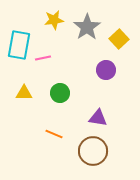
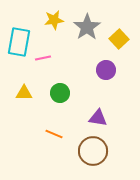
cyan rectangle: moved 3 px up
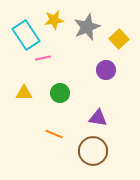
gray star: rotated 12 degrees clockwise
cyan rectangle: moved 7 px right, 7 px up; rotated 44 degrees counterclockwise
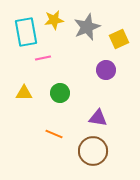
cyan rectangle: moved 3 px up; rotated 24 degrees clockwise
yellow square: rotated 18 degrees clockwise
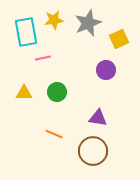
gray star: moved 1 px right, 4 px up
green circle: moved 3 px left, 1 px up
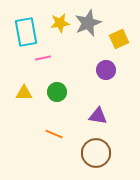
yellow star: moved 6 px right, 3 px down
purple triangle: moved 2 px up
brown circle: moved 3 px right, 2 px down
